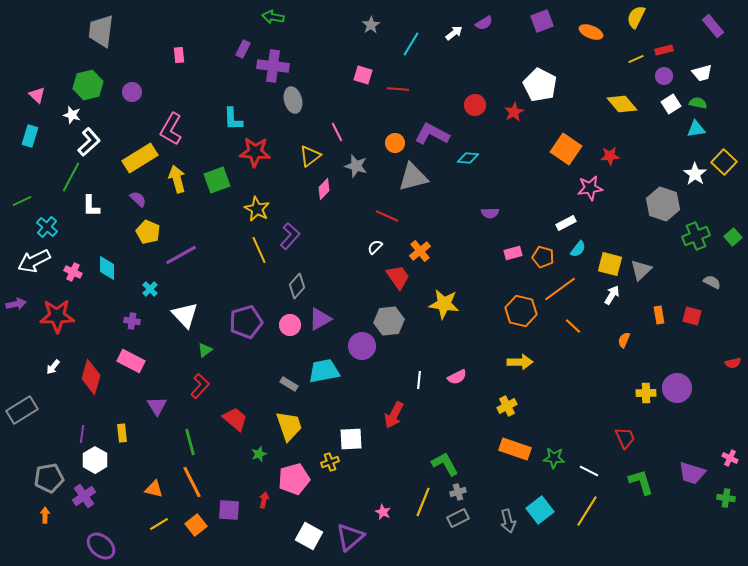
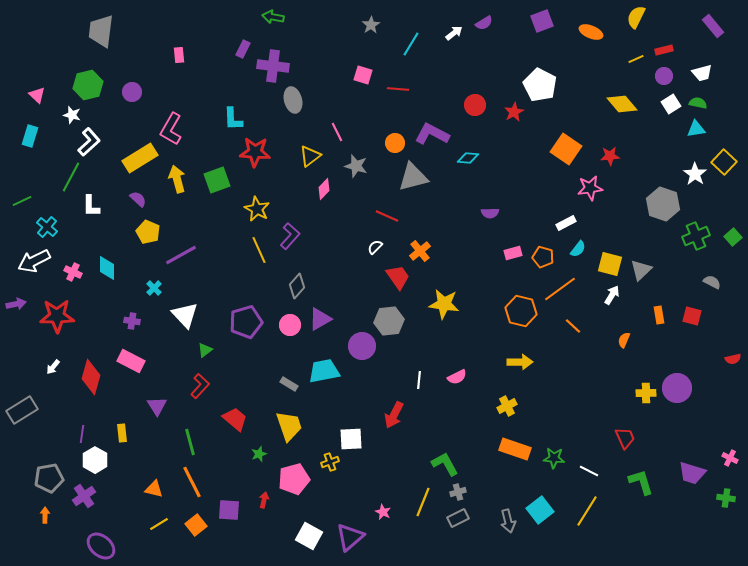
cyan cross at (150, 289): moved 4 px right, 1 px up
red semicircle at (733, 363): moved 4 px up
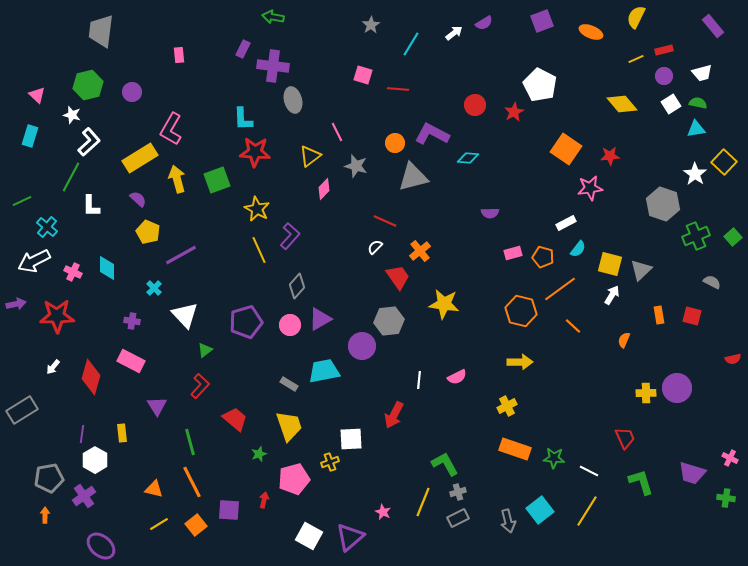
cyan L-shape at (233, 119): moved 10 px right
red line at (387, 216): moved 2 px left, 5 px down
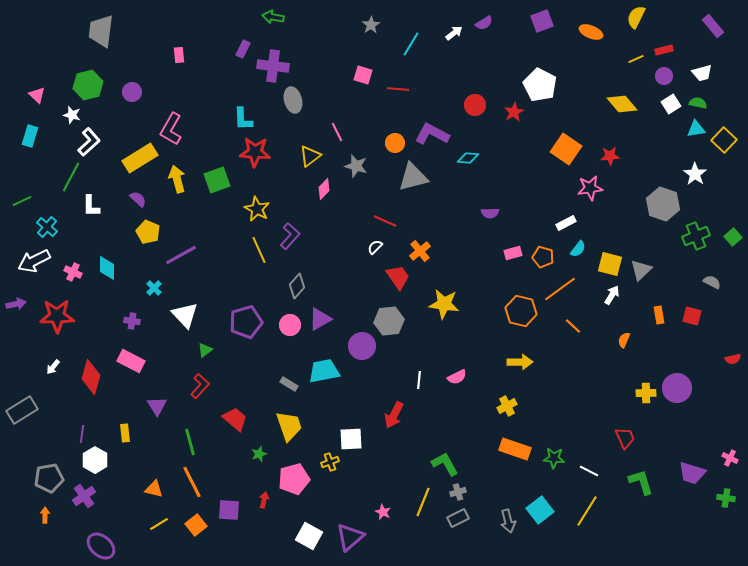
yellow square at (724, 162): moved 22 px up
yellow rectangle at (122, 433): moved 3 px right
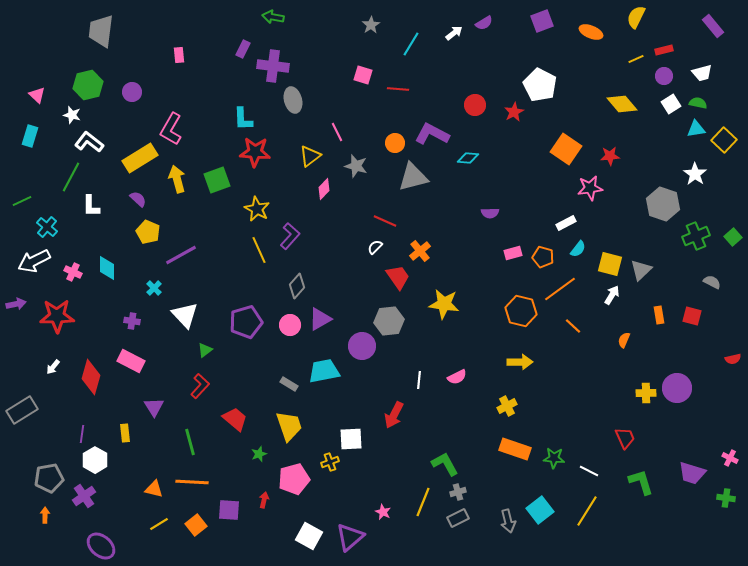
white L-shape at (89, 142): rotated 100 degrees counterclockwise
purple triangle at (157, 406): moved 3 px left, 1 px down
orange line at (192, 482): rotated 60 degrees counterclockwise
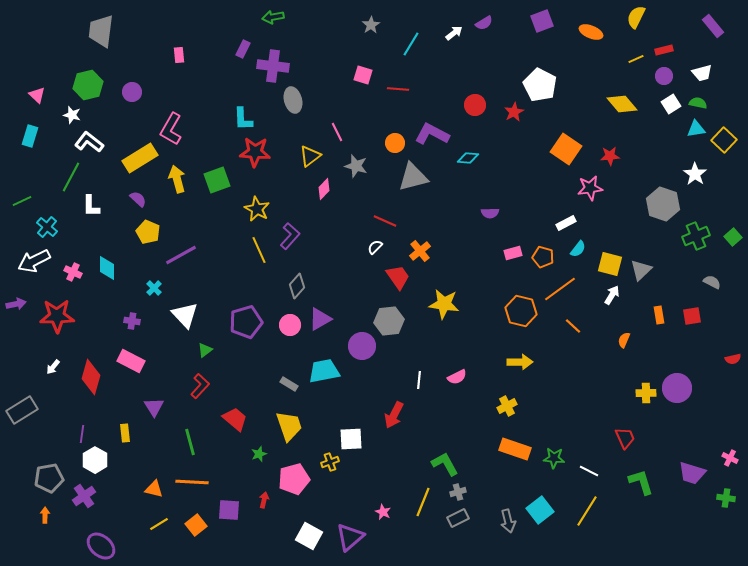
green arrow at (273, 17): rotated 20 degrees counterclockwise
red square at (692, 316): rotated 24 degrees counterclockwise
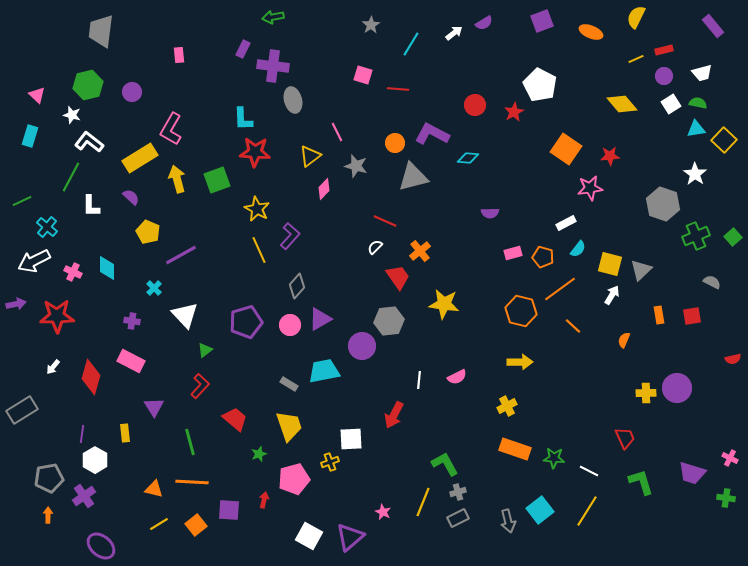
purple semicircle at (138, 199): moved 7 px left, 2 px up
orange arrow at (45, 515): moved 3 px right
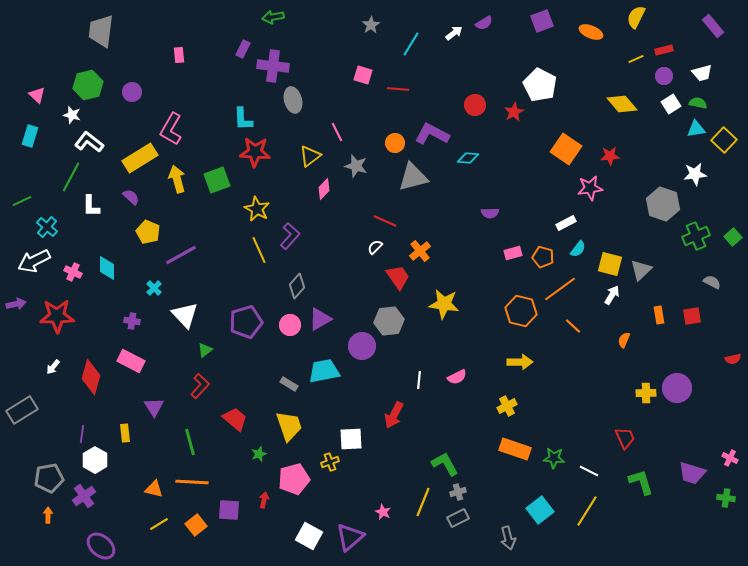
white star at (695, 174): rotated 30 degrees clockwise
gray arrow at (508, 521): moved 17 px down
